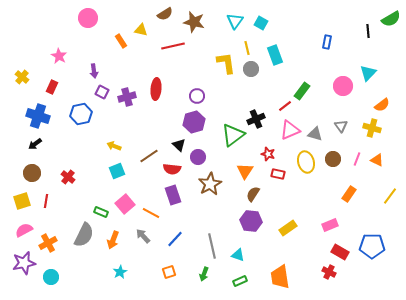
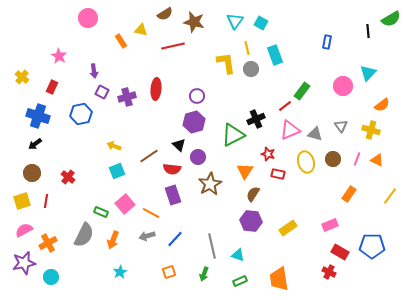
yellow cross at (372, 128): moved 1 px left, 2 px down
green triangle at (233, 135): rotated 10 degrees clockwise
gray arrow at (143, 236): moved 4 px right; rotated 63 degrees counterclockwise
orange trapezoid at (280, 277): moved 1 px left, 2 px down
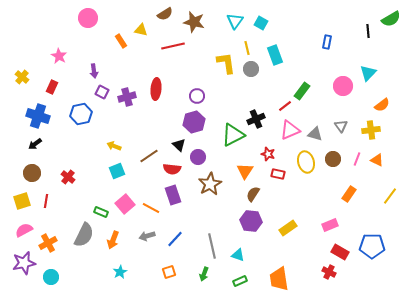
yellow cross at (371, 130): rotated 24 degrees counterclockwise
orange line at (151, 213): moved 5 px up
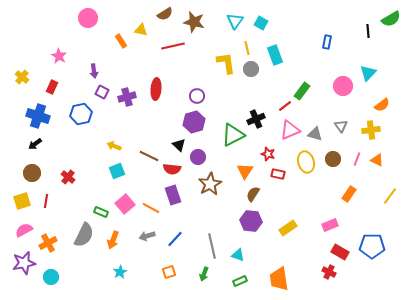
brown line at (149, 156): rotated 60 degrees clockwise
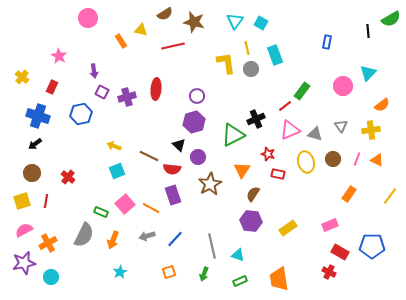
orange triangle at (245, 171): moved 3 px left, 1 px up
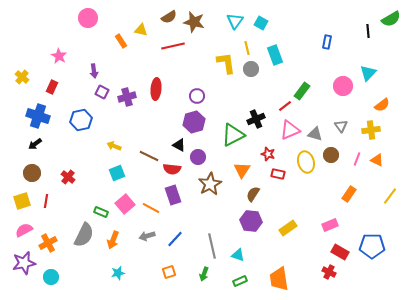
brown semicircle at (165, 14): moved 4 px right, 3 px down
blue hexagon at (81, 114): moved 6 px down
black triangle at (179, 145): rotated 16 degrees counterclockwise
brown circle at (333, 159): moved 2 px left, 4 px up
cyan square at (117, 171): moved 2 px down
cyan star at (120, 272): moved 2 px left, 1 px down; rotated 16 degrees clockwise
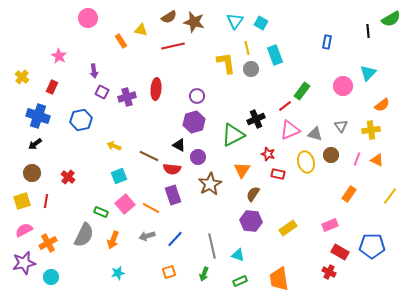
cyan square at (117, 173): moved 2 px right, 3 px down
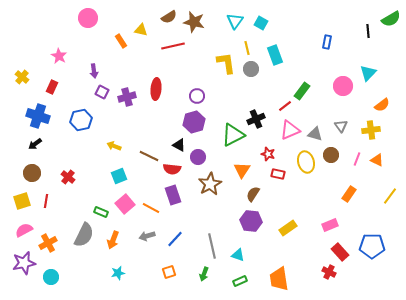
red rectangle at (340, 252): rotated 18 degrees clockwise
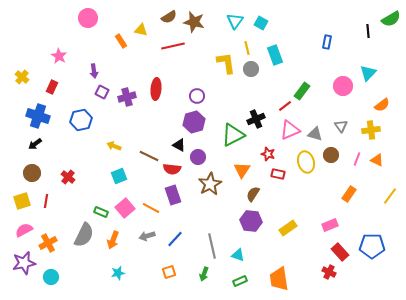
pink square at (125, 204): moved 4 px down
